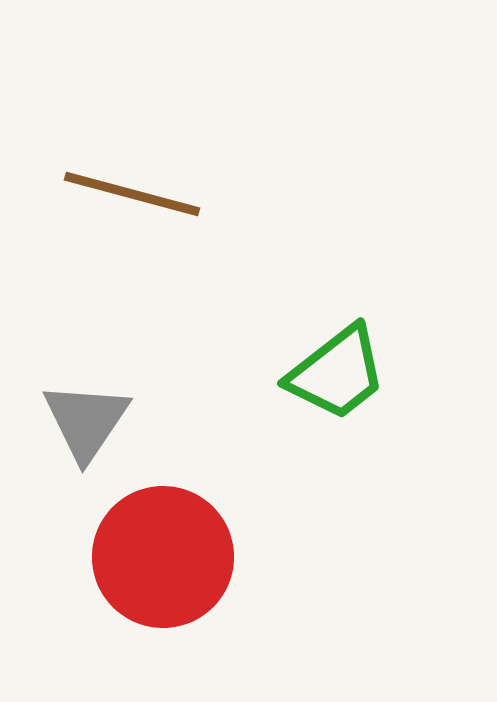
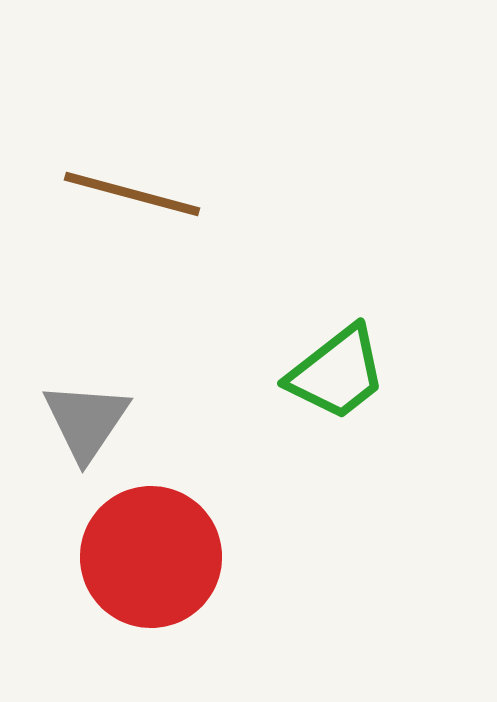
red circle: moved 12 px left
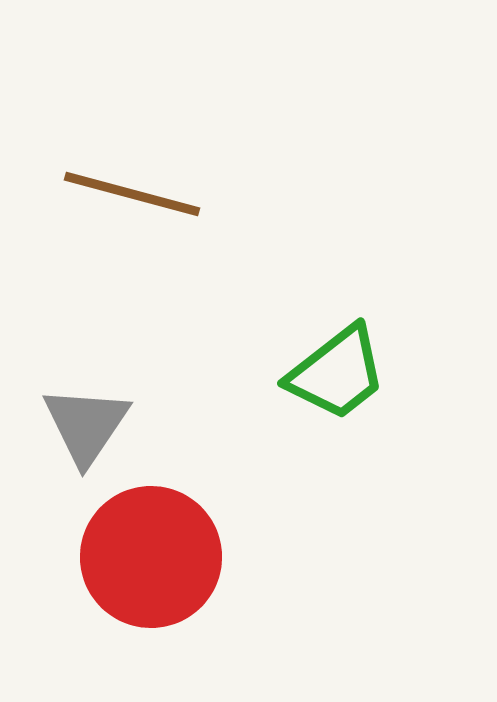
gray triangle: moved 4 px down
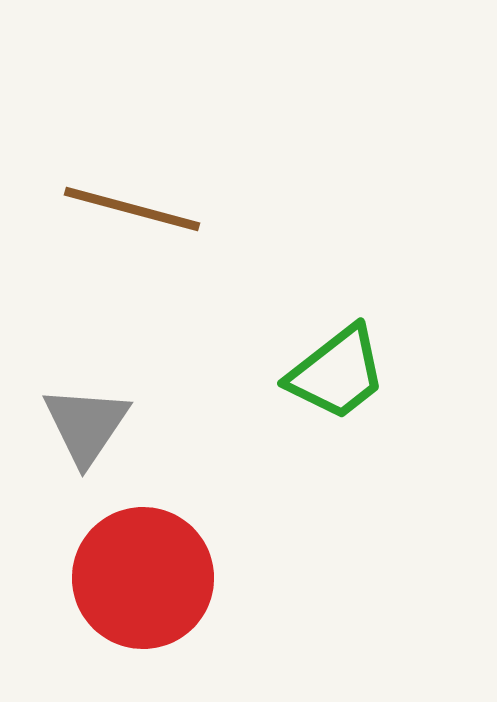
brown line: moved 15 px down
red circle: moved 8 px left, 21 px down
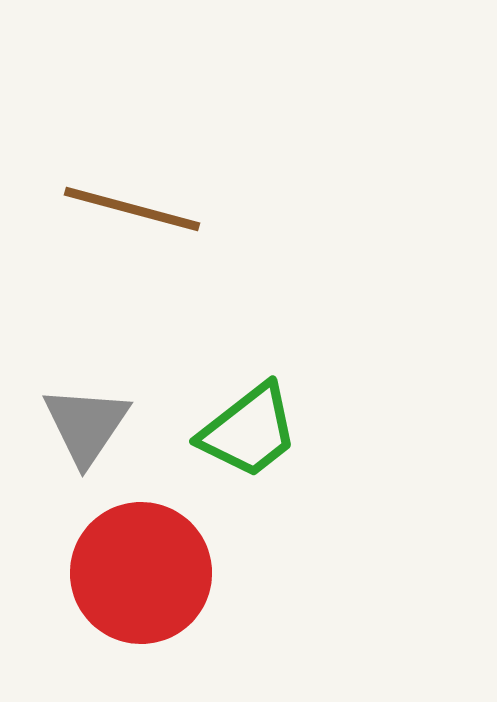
green trapezoid: moved 88 px left, 58 px down
red circle: moved 2 px left, 5 px up
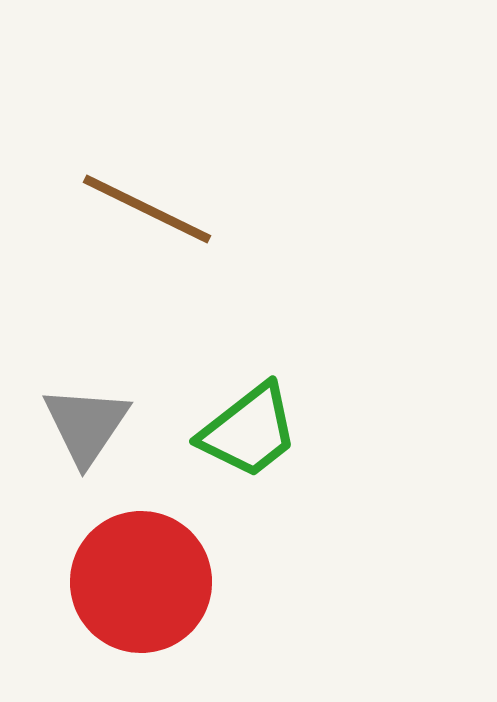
brown line: moved 15 px right; rotated 11 degrees clockwise
red circle: moved 9 px down
